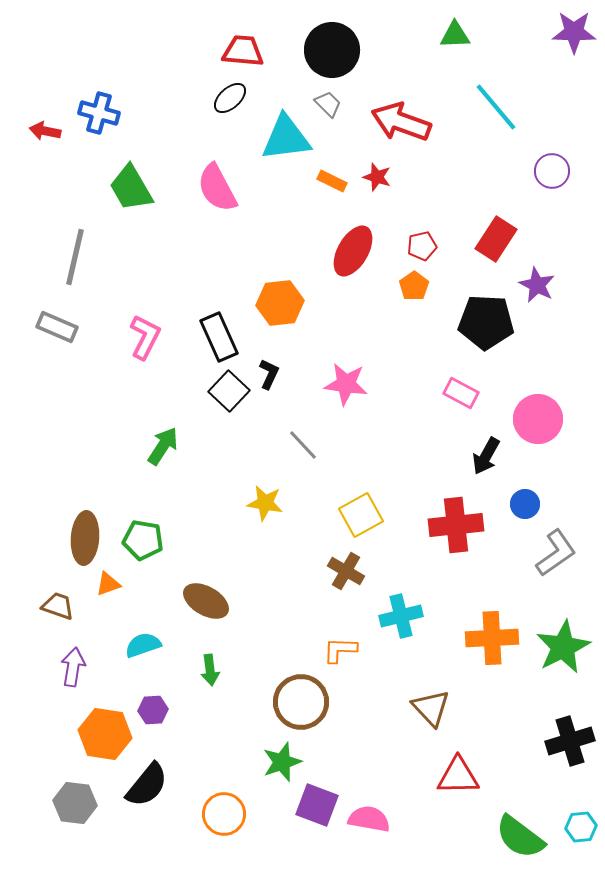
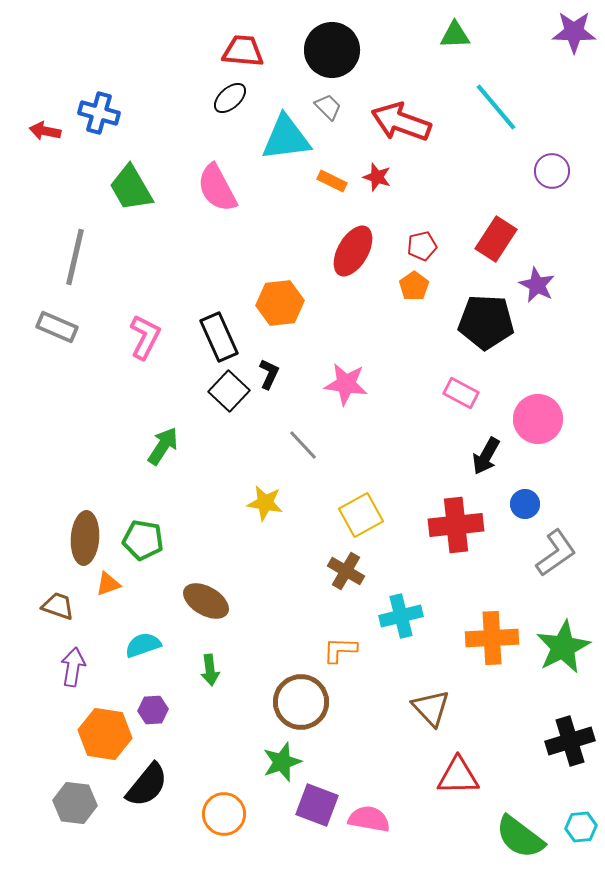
gray trapezoid at (328, 104): moved 3 px down
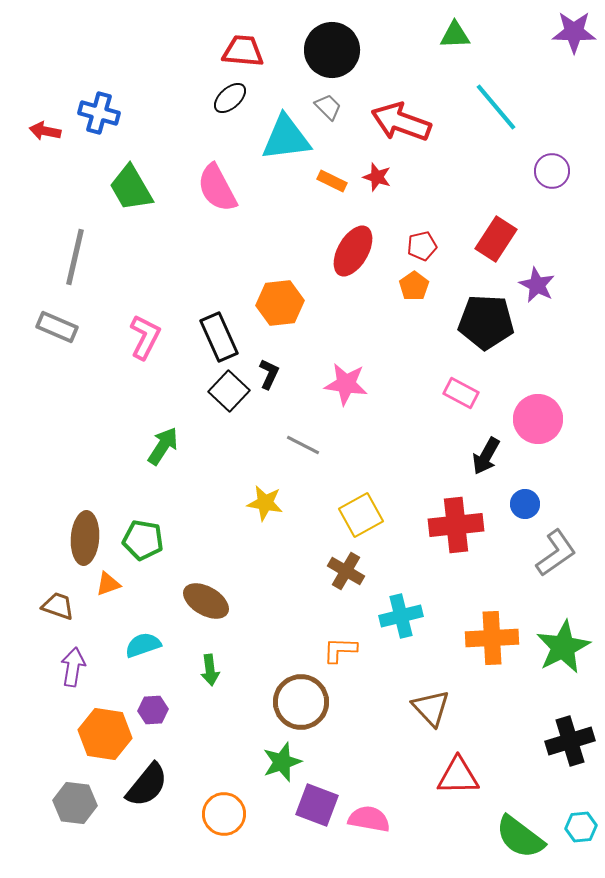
gray line at (303, 445): rotated 20 degrees counterclockwise
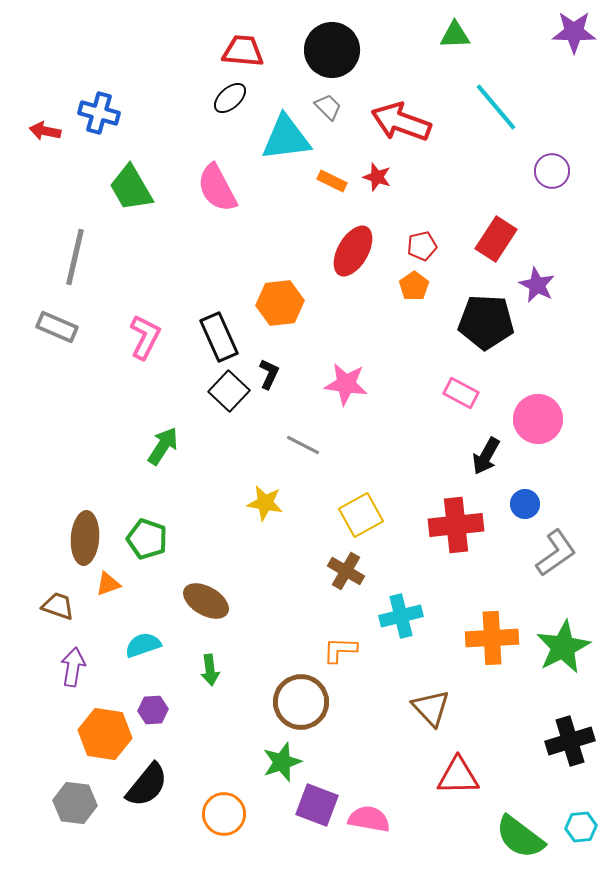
green pentagon at (143, 540): moved 4 px right, 1 px up; rotated 9 degrees clockwise
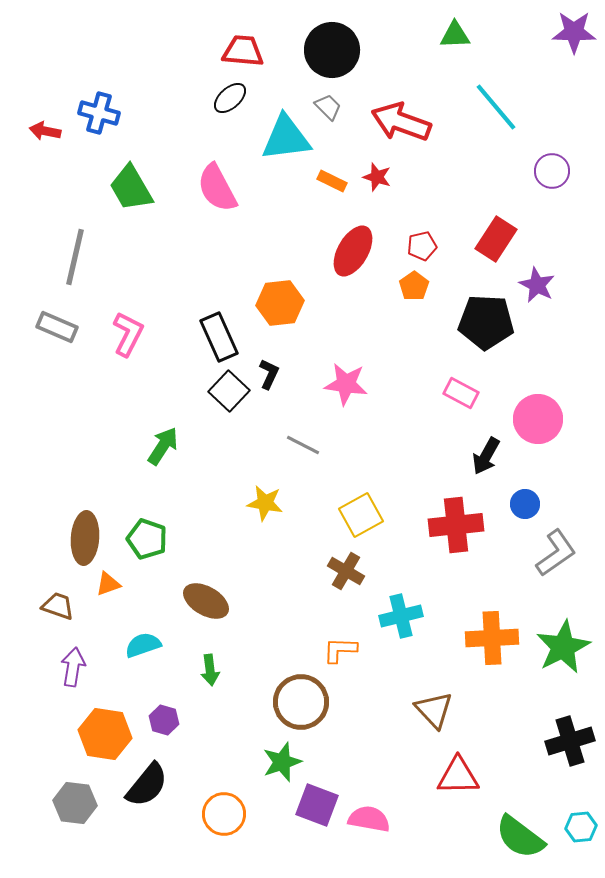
pink L-shape at (145, 337): moved 17 px left, 3 px up
brown triangle at (431, 708): moved 3 px right, 2 px down
purple hexagon at (153, 710): moved 11 px right, 10 px down; rotated 20 degrees clockwise
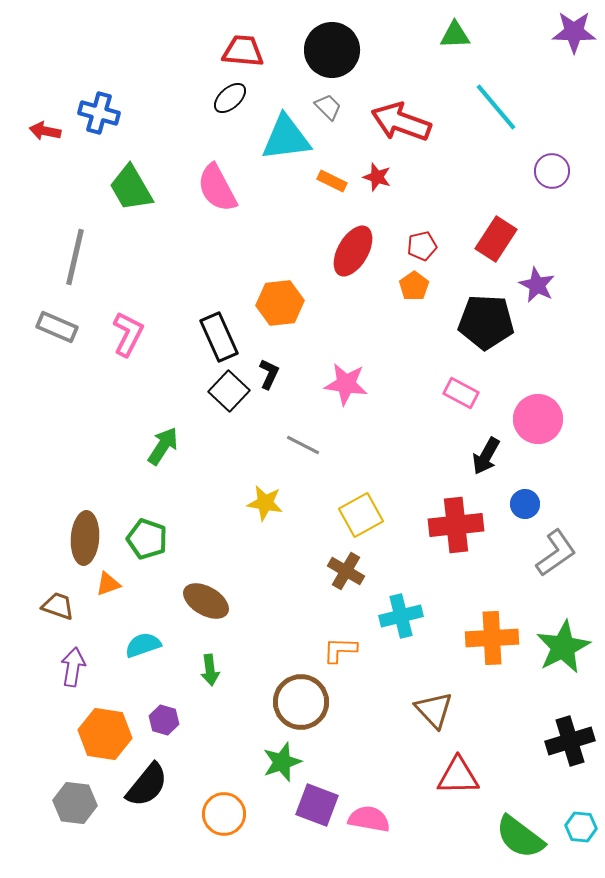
cyan hexagon at (581, 827): rotated 12 degrees clockwise
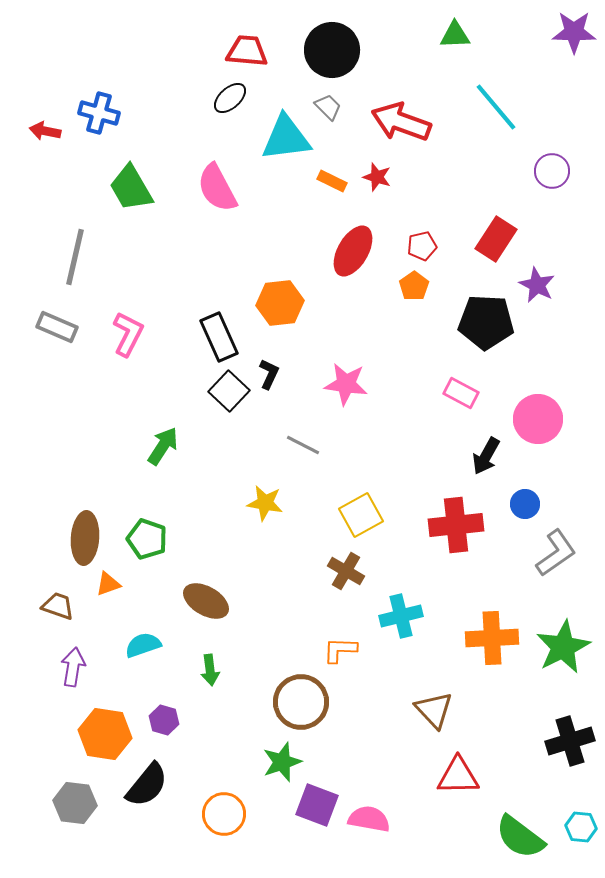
red trapezoid at (243, 51): moved 4 px right
